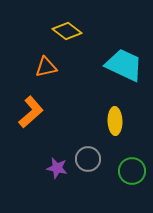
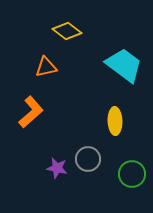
cyan trapezoid: rotated 12 degrees clockwise
green circle: moved 3 px down
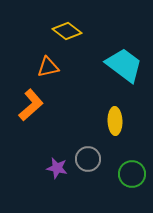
orange triangle: moved 2 px right
orange L-shape: moved 7 px up
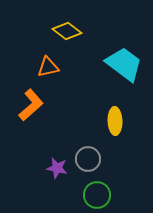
cyan trapezoid: moved 1 px up
green circle: moved 35 px left, 21 px down
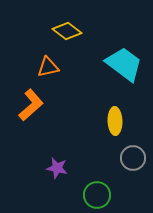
gray circle: moved 45 px right, 1 px up
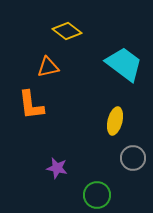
orange L-shape: rotated 124 degrees clockwise
yellow ellipse: rotated 16 degrees clockwise
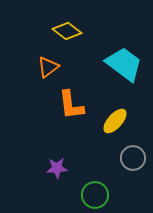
orange triangle: rotated 25 degrees counterclockwise
orange L-shape: moved 40 px right
yellow ellipse: rotated 28 degrees clockwise
purple star: rotated 15 degrees counterclockwise
green circle: moved 2 px left
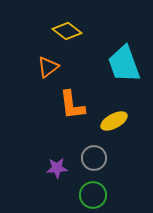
cyan trapezoid: rotated 147 degrees counterclockwise
orange L-shape: moved 1 px right
yellow ellipse: moved 1 px left; rotated 20 degrees clockwise
gray circle: moved 39 px left
green circle: moved 2 px left
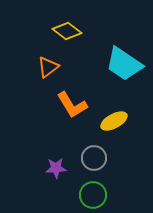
cyan trapezoid: rotated 36 degrees counterclockwise
orange L-shape: rotated 24 degrees counterclockwise
purple star: moved 1 px left
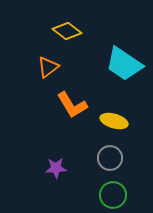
yellow ellipse: rotated 44 degrees clockwise
gray circle: moved 16 px right
green circle: moved 20 px right
